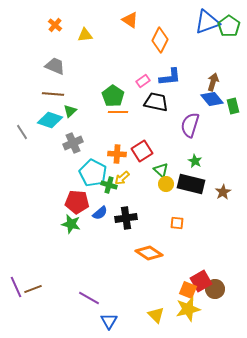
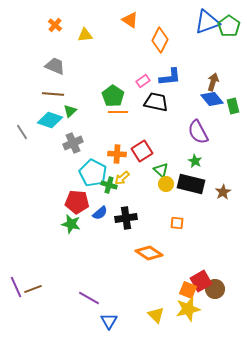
purple semicircle at (190, 125): moved 8 px right, 7 px down; rotated 45 degrees counterclockwise
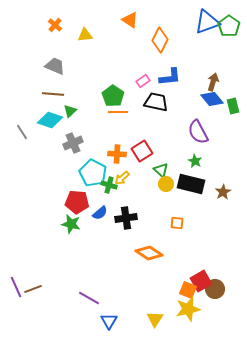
yellow triangle at (156, 315): moved 1 px left, 4 px down; rotated 18 degrees clockwise
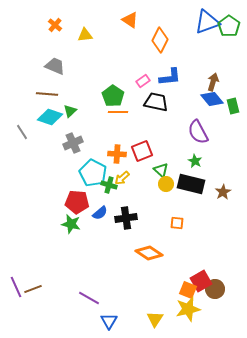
brown line at (53, 94): moved 6 px left
cyan diamond at (50, 120): moved 3 px up
red square at (142, 151): rotated 10 degrees clockwise
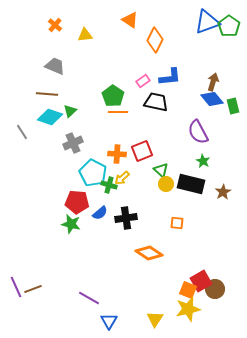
orange diamond at (160, 40): moved 5 px left
green star at (195, 161): moved 8 px right
